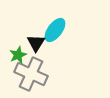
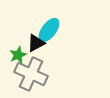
cyan ellipse: moved 6 px left
black triangle: rotated 30 degrees clockwise
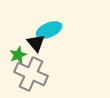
cyan ellipse: rotated 30 degrees clockwise
black triangle: rotated 42 degrees counterclockwise
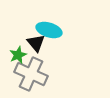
cyan ellipse: rotated 40 degrees clockwise
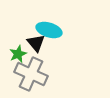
green star: moved 1 px up
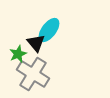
cyan ellipse: rotated 70 degrees counterclockwise
gray cross: moved 2 px right; rotated 8 degrees clockwise
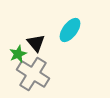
cyan ellipse: moved 21 px right
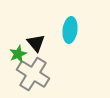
cyan ellipse: rotated 30 degrees counterclockwise
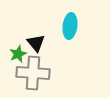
cyan ellipse: moved 4 px up
gray cross: moved 1 px up; rotated 28 degrees counterclockwise
